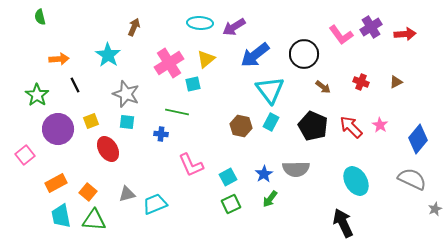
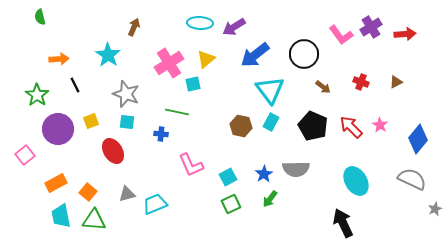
red ellipse at (108, 149): moved 5 px right, 2 px down
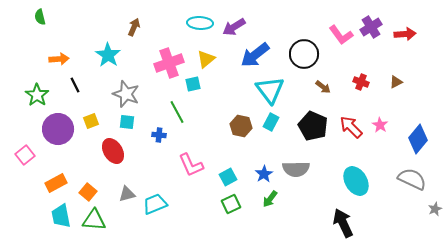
pink cross at (169, 63): rotated 12 degrees clockwise
green line at (177, 112): rotated 50 degrees clockwise
blue cross at (161, 134): moved 2 px left, 1 px down
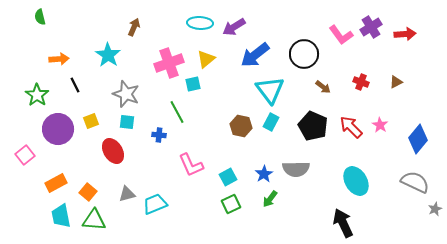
gray semicircle at (412, 179): moved 3 px right, 3 px down
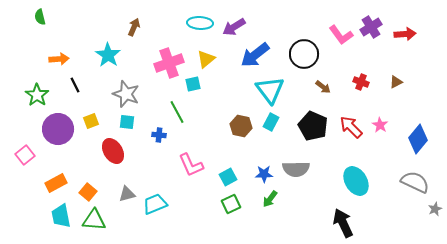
blue star at (264, 174): rotated 30 degrees clockwise
